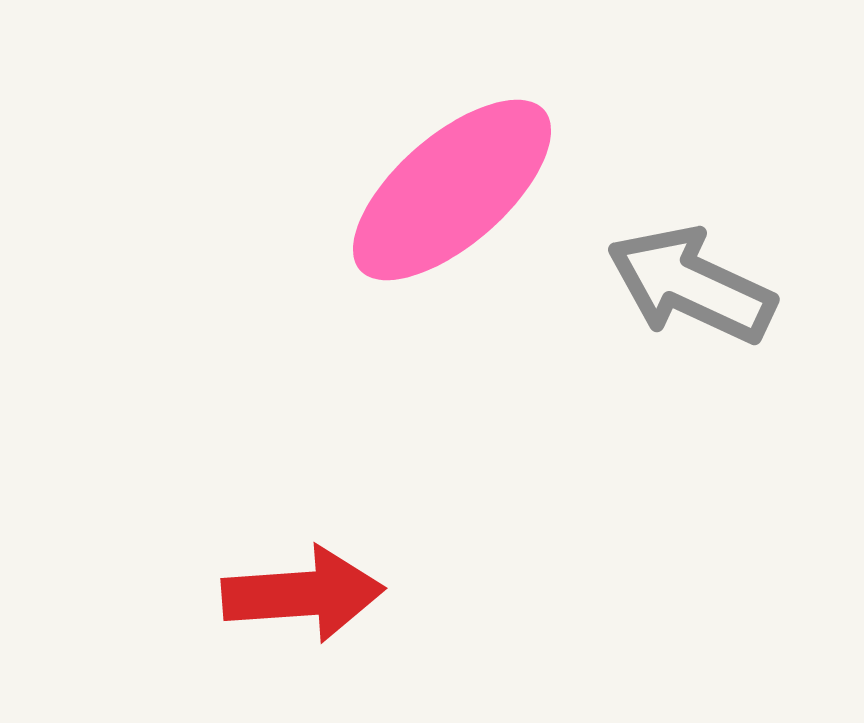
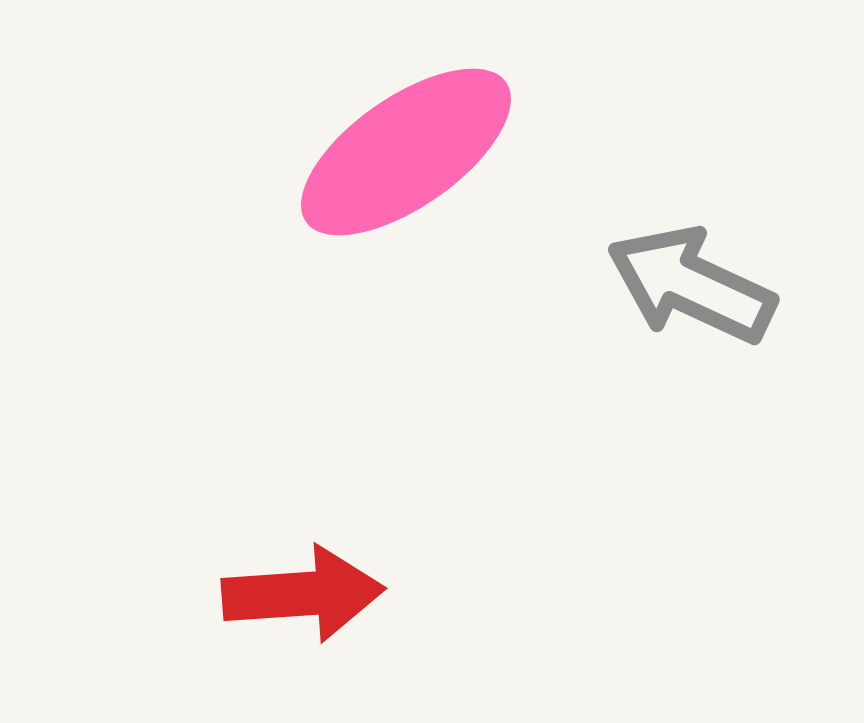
pink ellipse: moved 46 px left, 38 px up; rotated 6 degrees clockwise
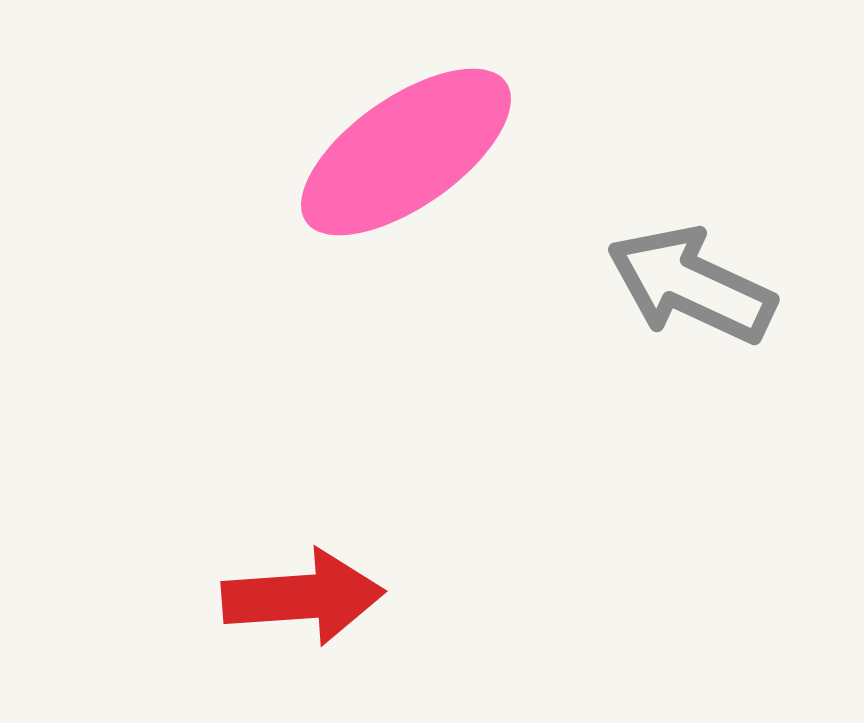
red arrow: moved 3 px down
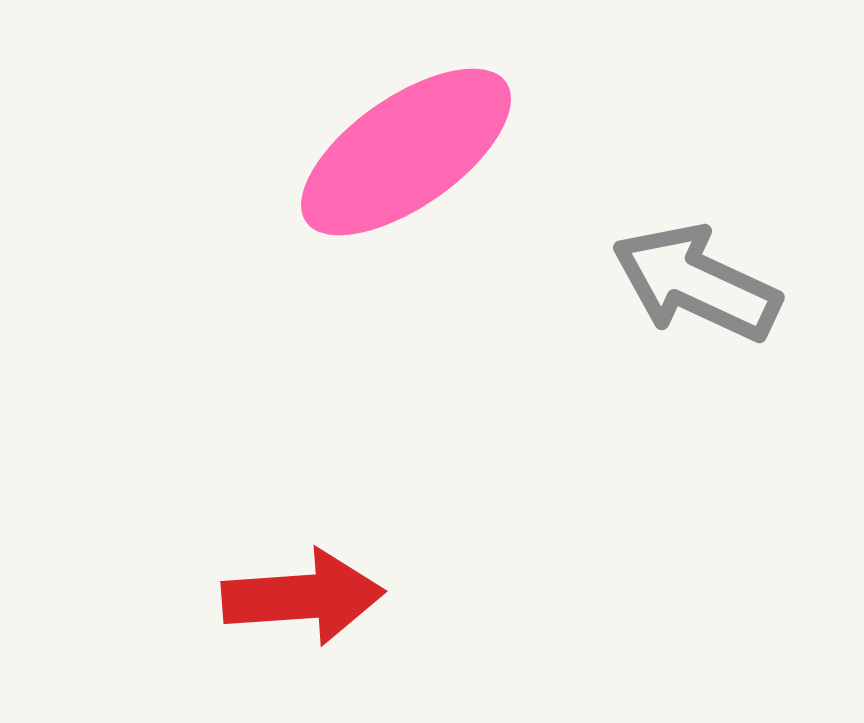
gray arrow: moved 5 px right, 2 px up
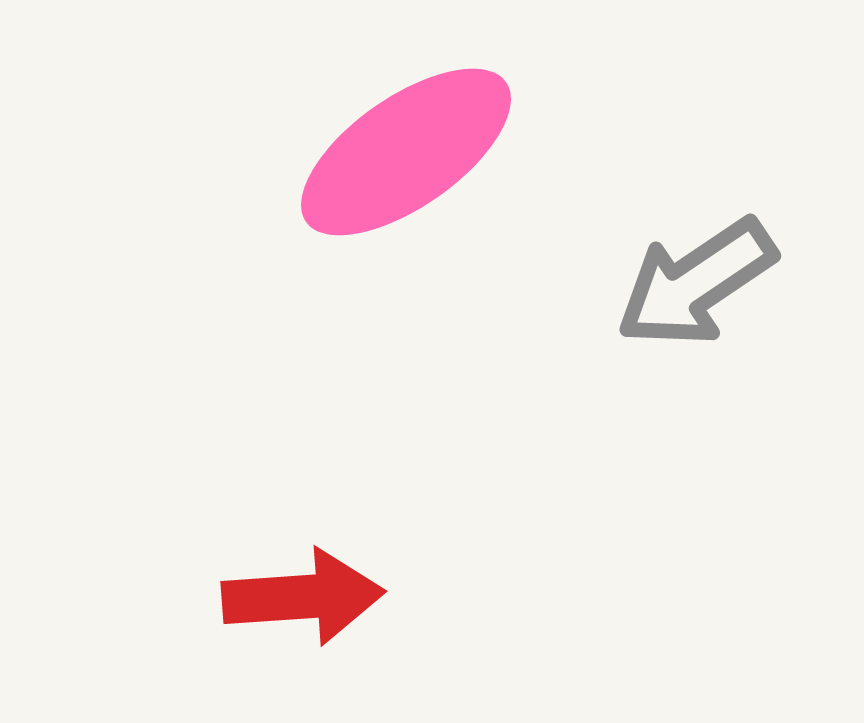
gray arrow: rotated 59 degrees counterclockwise
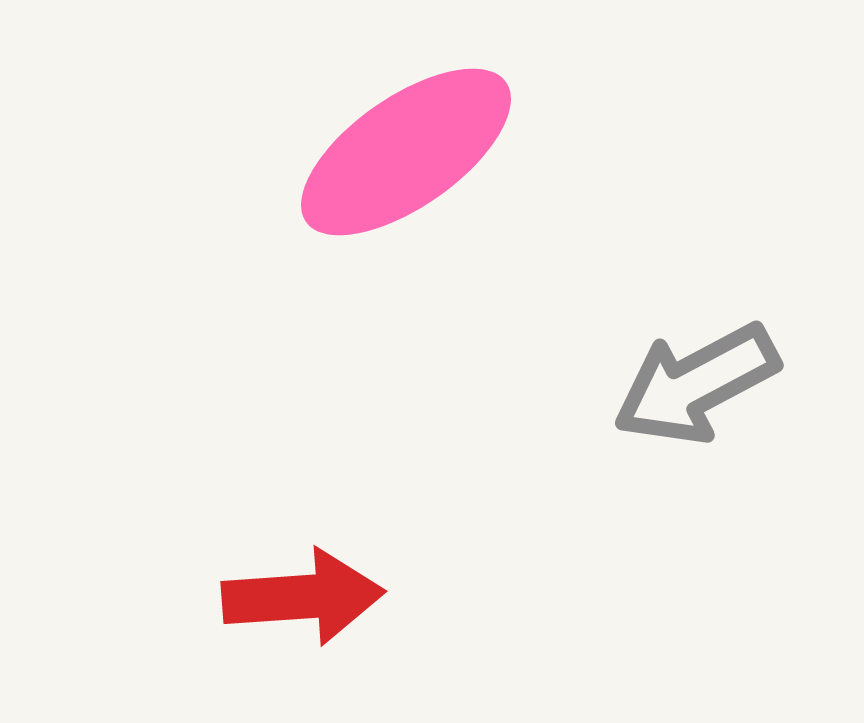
gray arrow: moved 101 px down; rotated 6 degrees clockwise
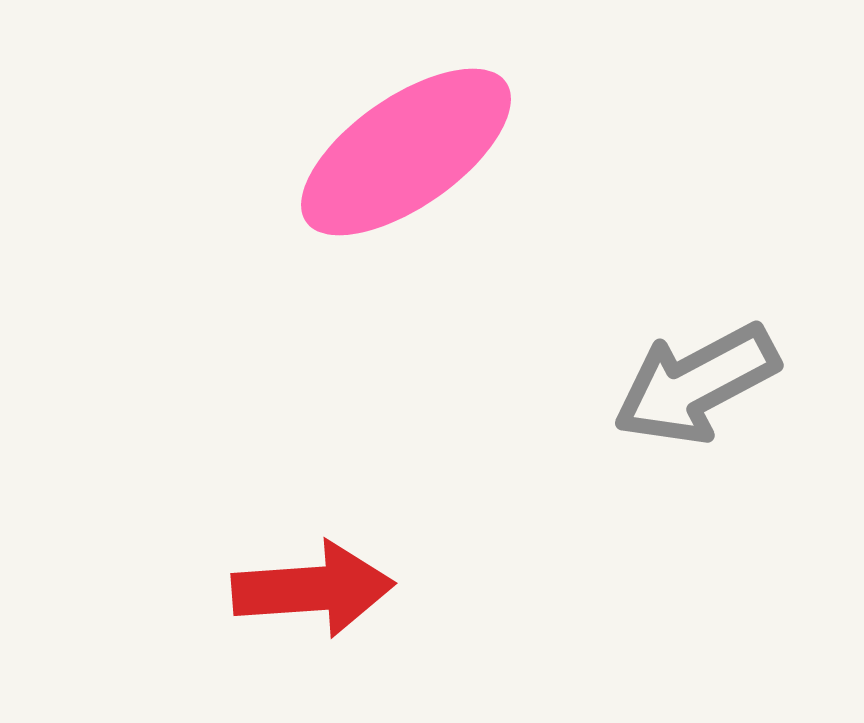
red arrow: moved 10 px right, 8 px up
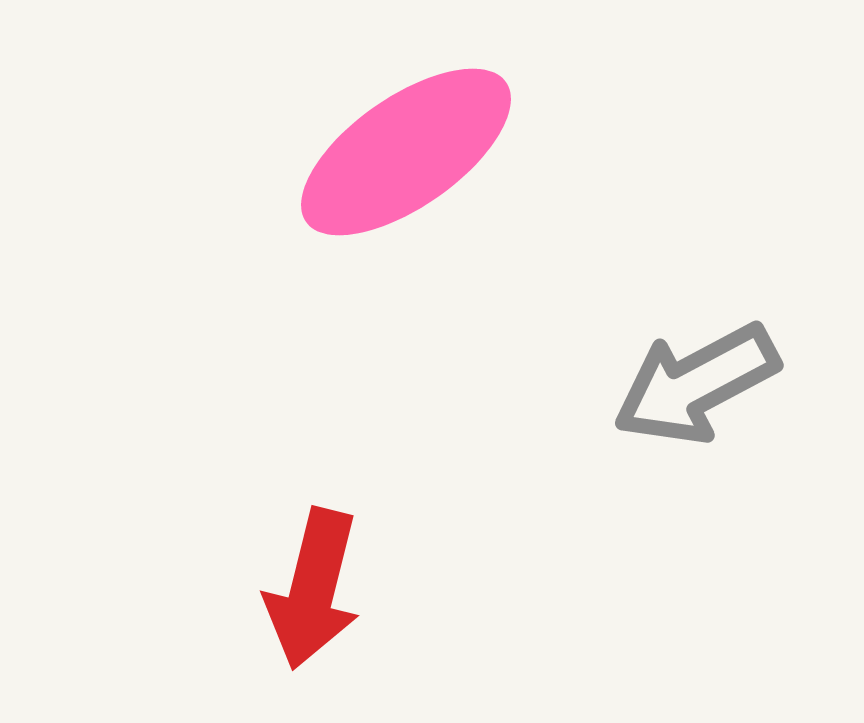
red arrow: rotated 108 degrees clockwise
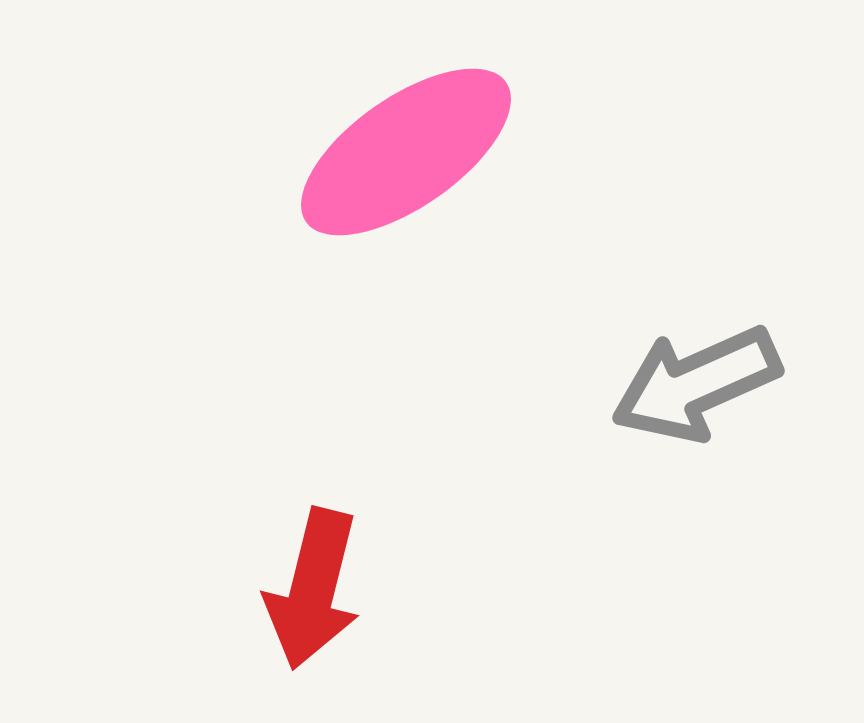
gray arrow: rotated 4 degrees clockwise
